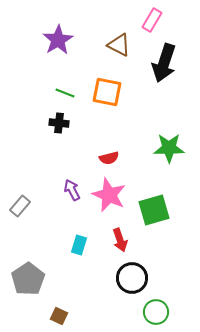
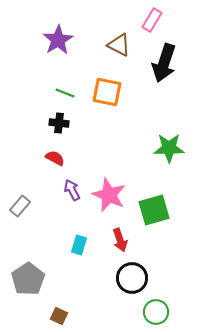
red semicircle: moved 54 px left; rotated 138 degrees counterclockwise
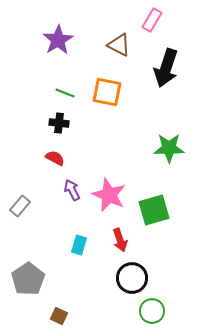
black arrow: moved 2 px right, 5 px down
green circle: moved 4 px left, 1 px up
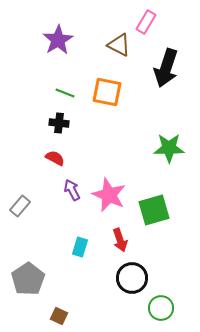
pink rectangle: moved 6 px left, 2 px down
cyan rectangle: moved 1 px right, 2 px down
green circle: moved 9 px right, 3 px up
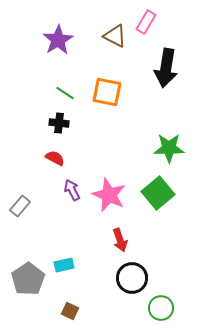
brown triangle: moved 4 px left, 9 px up
black arrow: rotated 9 degrees counterclockwise
green line: rotated 12 degrees clockwise
green square: moved 4 px right, 17 px up; rotated 24 degrees counterclockwise
cyan rectangle: moved 16 px left, 18 px down; rotated 60 degrees clockwise
brown square: moved 11 px right, 5 px up
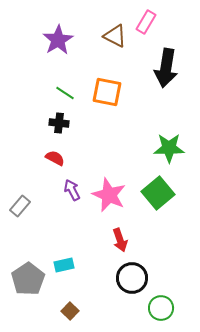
brown square: rotated 18 degrees clockwise
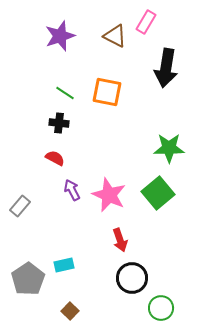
purple star: moved 2 px right, 4 px up; rotated 12 degrees clockwise
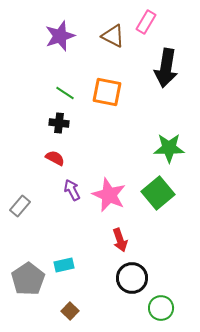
brown triangle: moved 2 px left
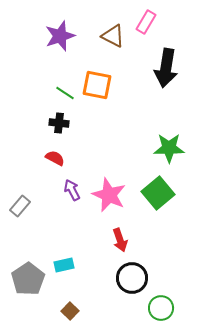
orange square: moved 10 px left, 7 px up
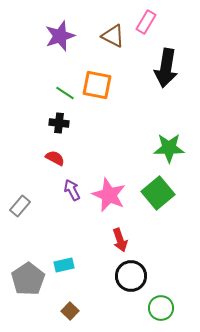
black circle: moved 1 px left, 2 px up
